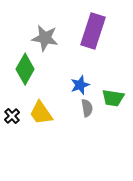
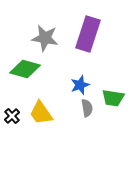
purple rectangle: moved 5 px left, 3 px down
green diamond: rotated 76 degrees clockwise
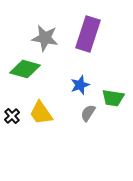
gray semicircle: moved 1 px right, 5 px down; rotated 138 degrees counterclockwise
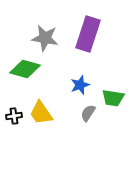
black cross: moved 2 px right; rotated 35 degrees clockwise
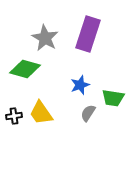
gray star: rotated 20 degrees clockwise
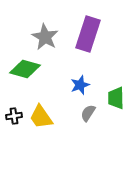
gray star: moved 1 px up
green trapezoid: moved 3 px right; rotated 80 degrees clockwise
yellow trapezoid: moved 4 px down
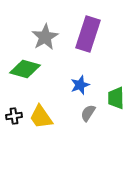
gray star: rotated 12 degrees clockwise
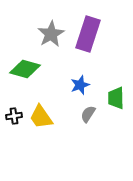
gray star: moved 6 px right, 3 px up
gray semicircle: moved 1 px down
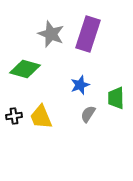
gray star: rotated 20 degrees counterclockwise
yellow trapezoid: rotated 12 degrees clockwise
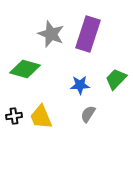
blue star: rotated 18 degrees clockwise
green trapezoid: moved 19 px up; rotated 45 degrees clockwise
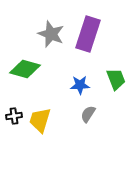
green trapezoid: rotated 115 degrees clockwise
yellow trapezoid: moved 1 px left, 3 px down; rotated 40 degrees clockwise
